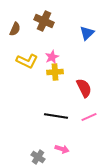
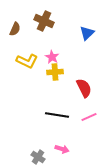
pink star: rotated 16 degrees counterclockwise
black line: moved 1 px right, 1 px up
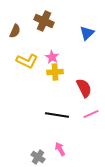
brown semicircle: moved 2 px down
pink line: moved 2 px right, 3 px up
pink arrow: moved 2 px left; rotated 136 degrees counterclockwise
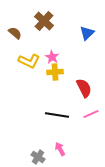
brown cross: rotated 18 degrees clockwise
brown semicircle: moved 2 px down; rotated 72 degrees counterclockwise
yellow L-shape: moved 2 px right
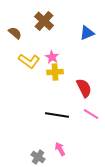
blue triangle: rotated 21 degrees clockwise
yellow L-shape: rotated 10 degrees clockwise
pink line: rotated 56 degrees clockwise
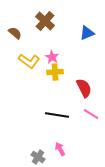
brown cross: moved 1 px right
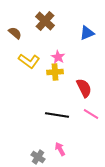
pink star: moved 6 px right
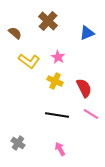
brown cross: moved 3 px right
yellow cross: moved 9 px down; rotated 28 degrees clockwise
gray cross: moved 20 px left, 14 px up
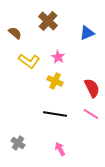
red semicircle: moved 8 px right
black line: moved 2 px left, 1 px up
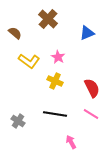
brown cross: moved 2 px up
gray cross: moved 22 px up
pink arrow: moved 11 px right, 7 px up
